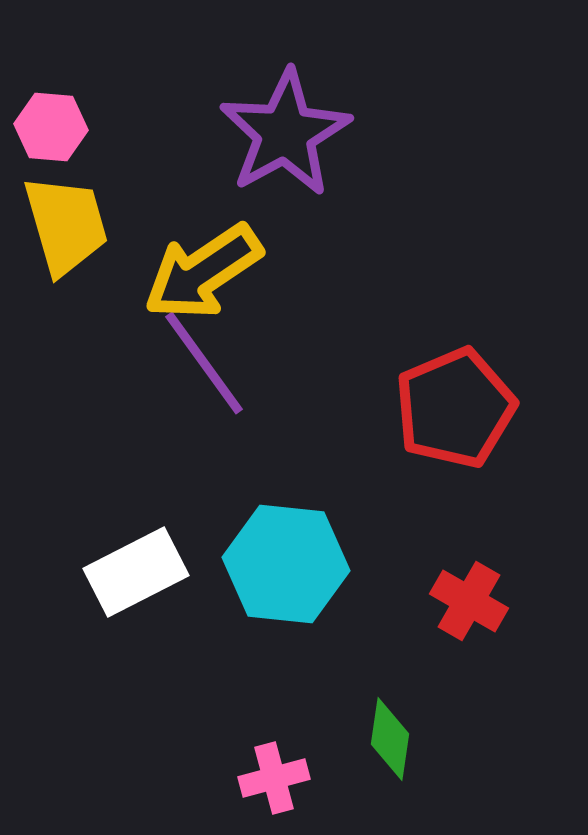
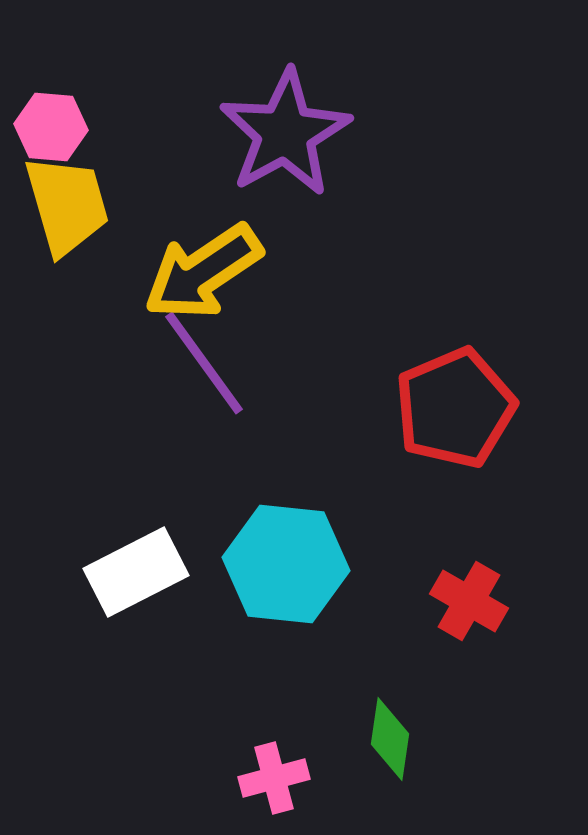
yellow trapezoid: moved 1 px right, 20 px up
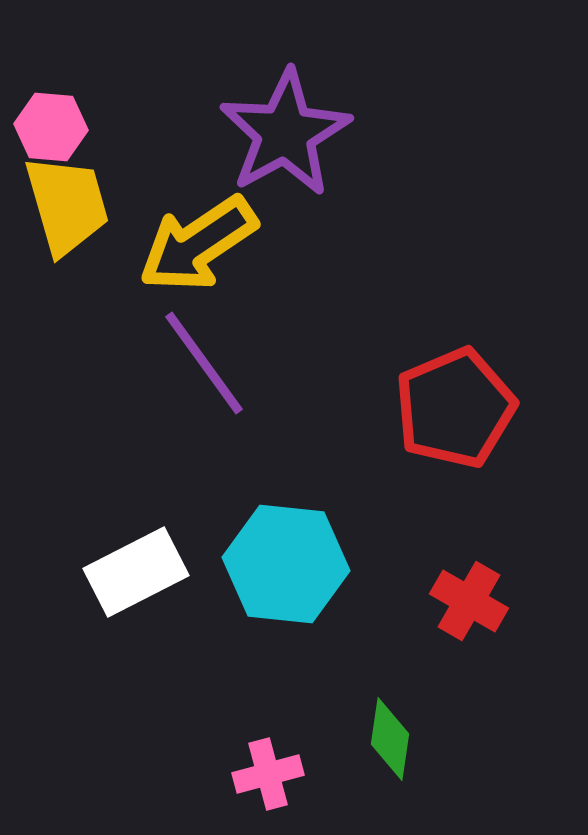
yellow arrow: moved 5 px left, 28 px up
pink cross: moved 6 px left, 4 px up
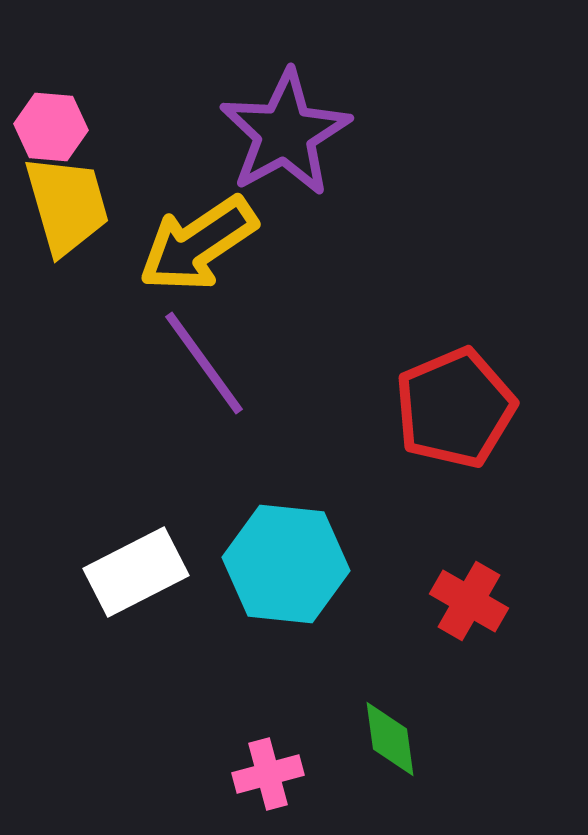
green diamond: rotated 16 degrees counterclockwise
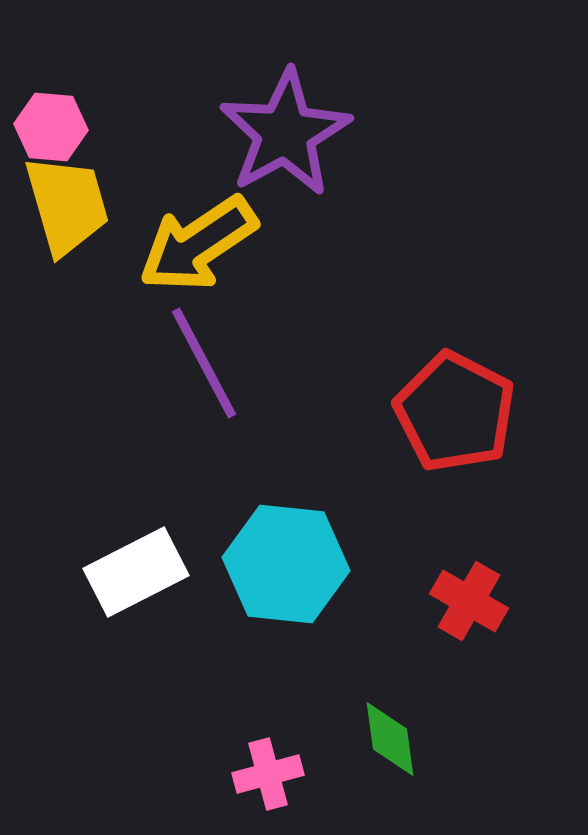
purple line: rotated 8 degrees clockwise
red pentagon: moved 4 px down; rotated 22 degrees counterclockwise
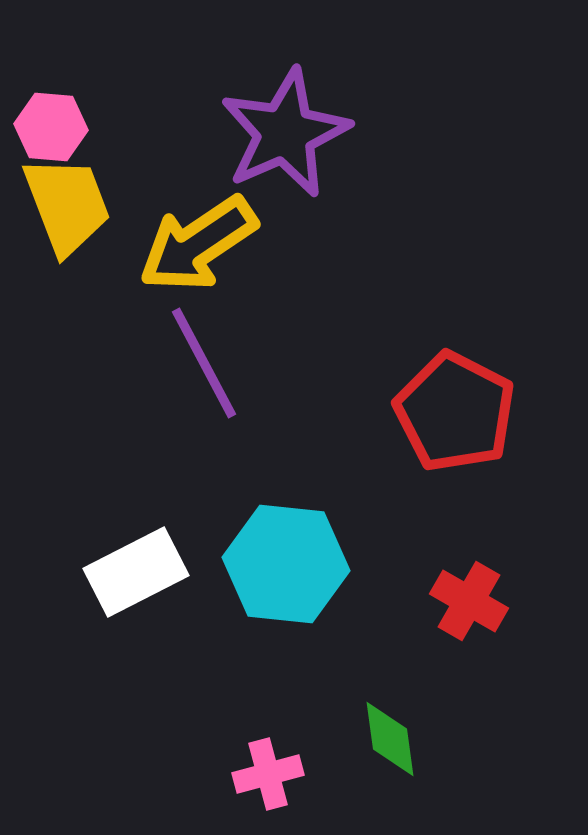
purple star: rotated 5 degrees clockwise
yellow trapezoid: rotated 5 degrees counterclockwise
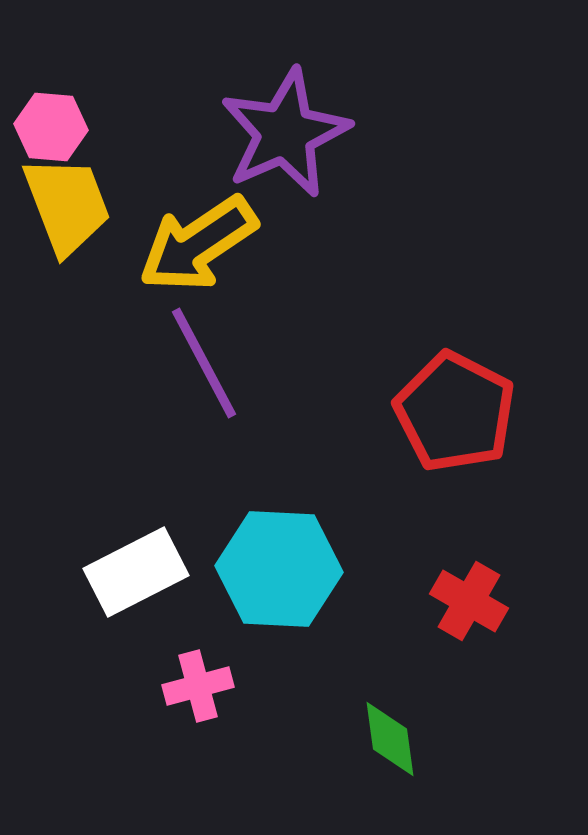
cyan hexagon: moved 7 px left, 5 px down; rotated 3 degrees counterclockwise
pink cross: moved 70 px left, 88 px up
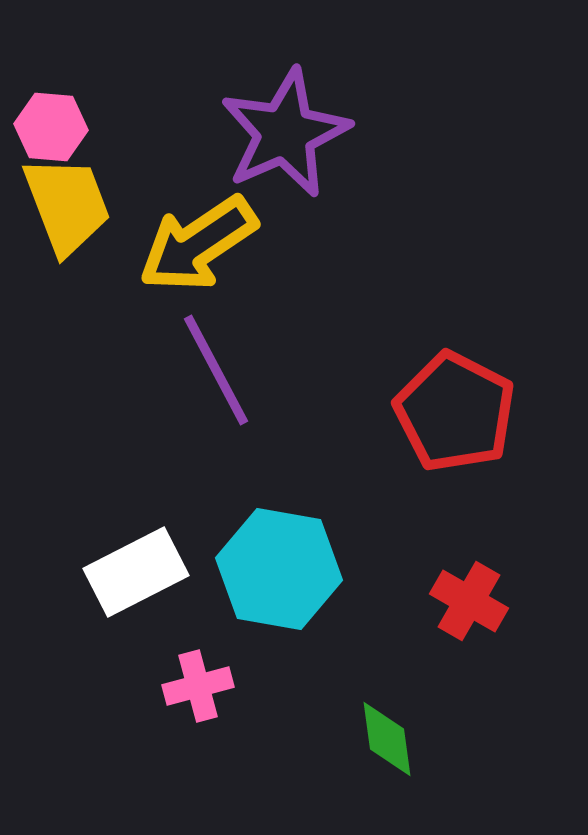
purple line: moved 12 px right, 7 px down
cyan hexagon: rotated 7 degrees clockwise
green diamond: moved 3 px left
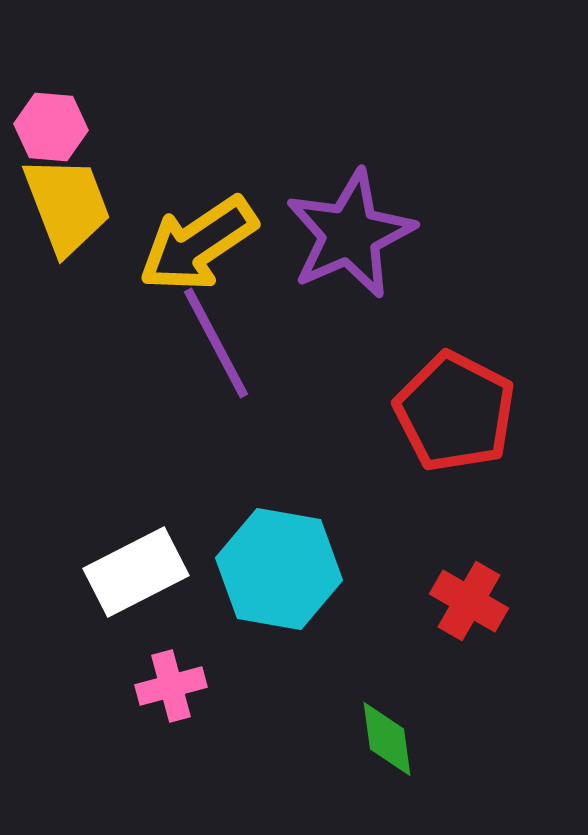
purple star: moved 65 px right, 101 px down
purple line: moved 27 px up
pink cross: moved 27 px left
